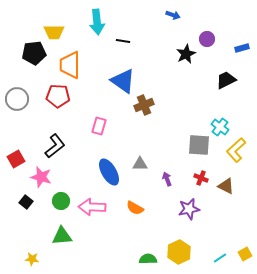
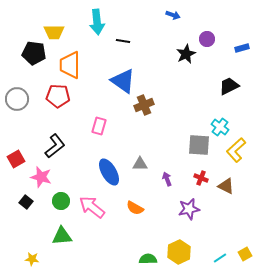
black pentagon: rotated 15 degrees clockwise
black trapezoid: moved 3 px right, 6 px down
pink arrow: rotated 36 degrees clockwise
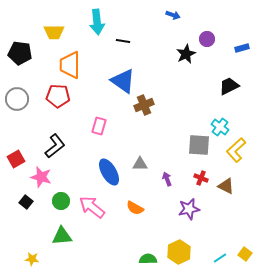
black pentagon: moved 14 px left
yellow square: rotated 24 degrees counterclockwise
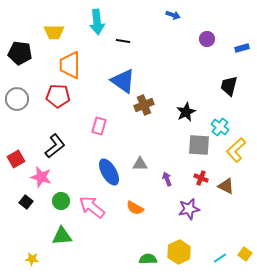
black star: moved 58 px down
black trapezoid: rotated 50 degrees counterclockwise
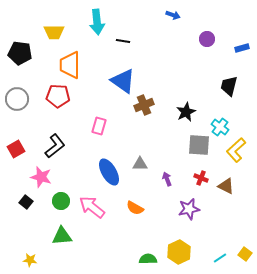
red square: moved 10 px up
yellow star: moved 2 px left, 1 px down
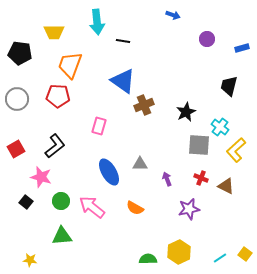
orange trapezoid: rotated 20 degrees clockwise
